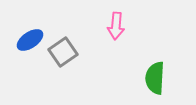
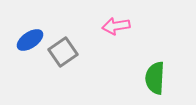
pink arrow: rotated 76 degrees clockwise
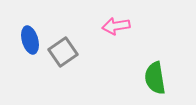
blue ellipse: rotated 72 degrees counterclockwise
green semicircle: rotated 12 degrees counterclockwise
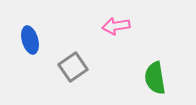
gray square: moved 10 px right, 15 px down
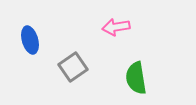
pink arrow: moved 1 px down
green semicircle: moved 19 px left
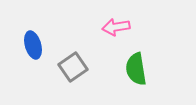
blue ellipse: moved 3 px right, 5 px down
green semicircle: moved 9 px up
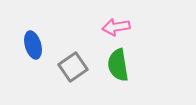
green semicircle: moved 18 px left, 4 px up
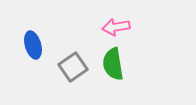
green semicircle: moved 5 px left, 1 px up
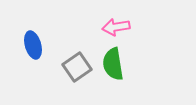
gray square: moved 4 px right
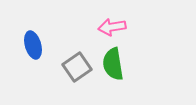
pink arrow: moved 4 px left
